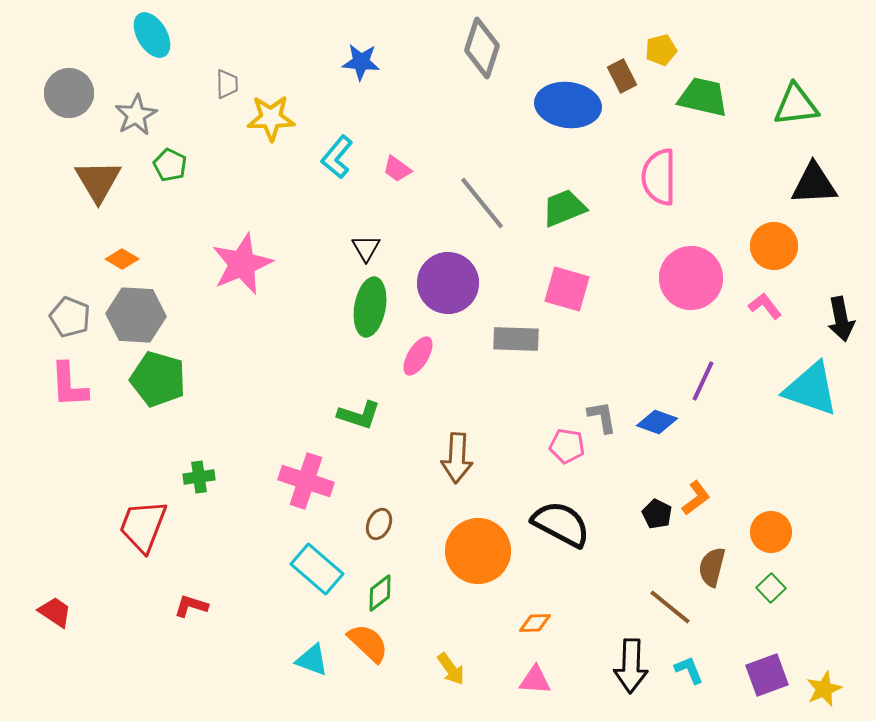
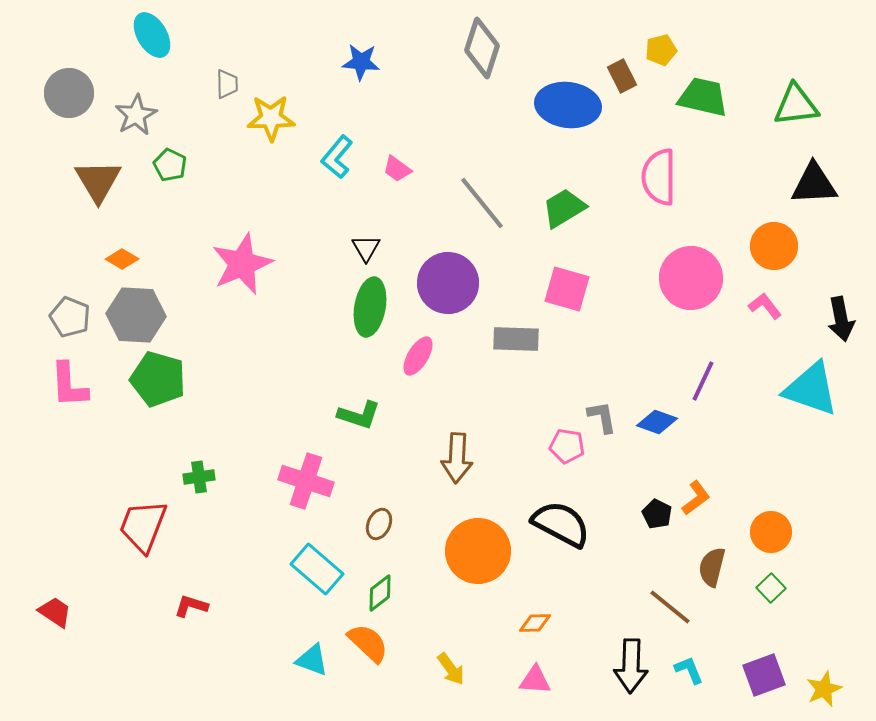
green trapezoid at (564, 208): rotated 9 degrees counterclockwise
purple square at (767, 675): moved 3 px left
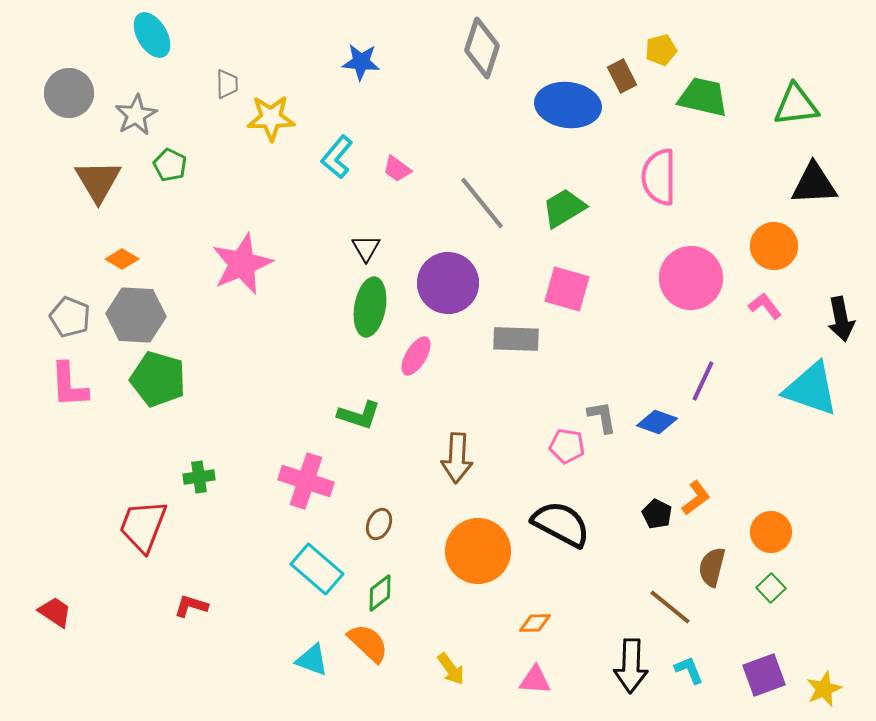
pink ellipse at (418, 356): moved 2 px left
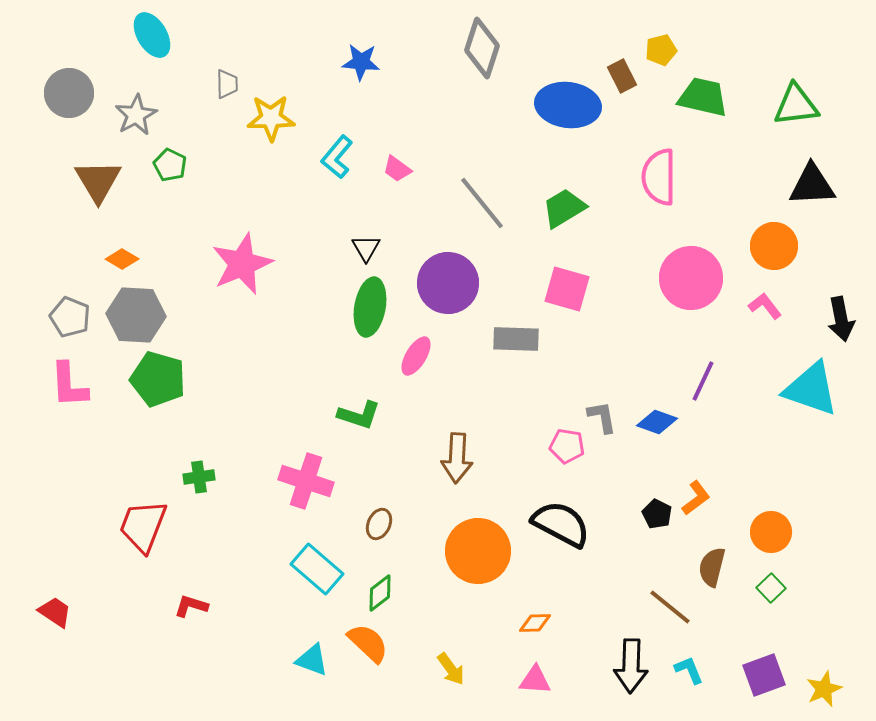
black triangle at (814, 184): moved 2 px left, 1 px down
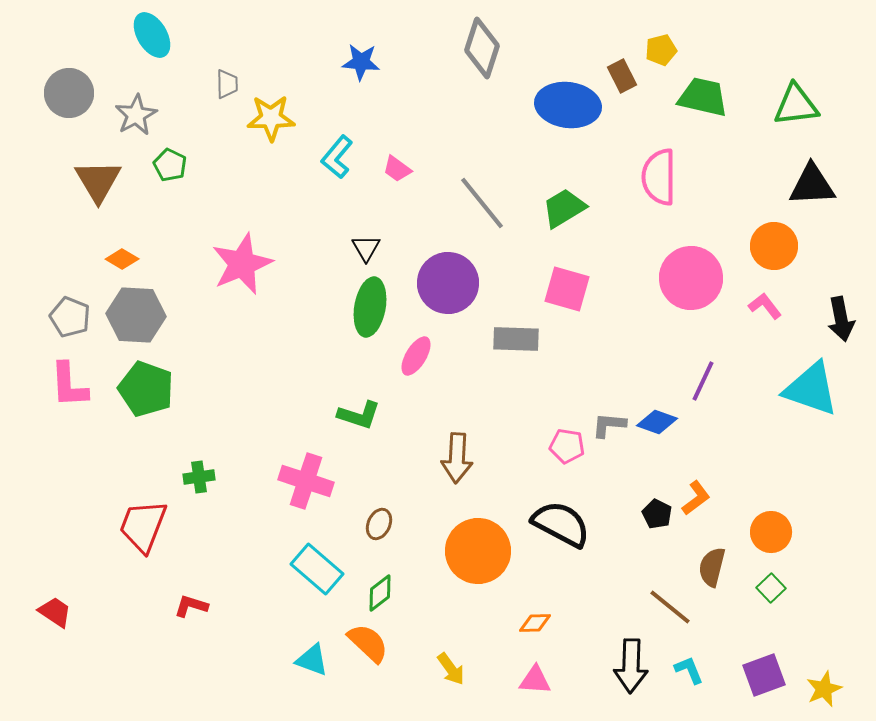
green pentagon at (158, 379): moved 12 px left, 10 px down; rotated 4 degrees clockwise
gray L-shape at (602, 417): moved 7 px right, 8 px down; rotated 75 degrees counterclockwise
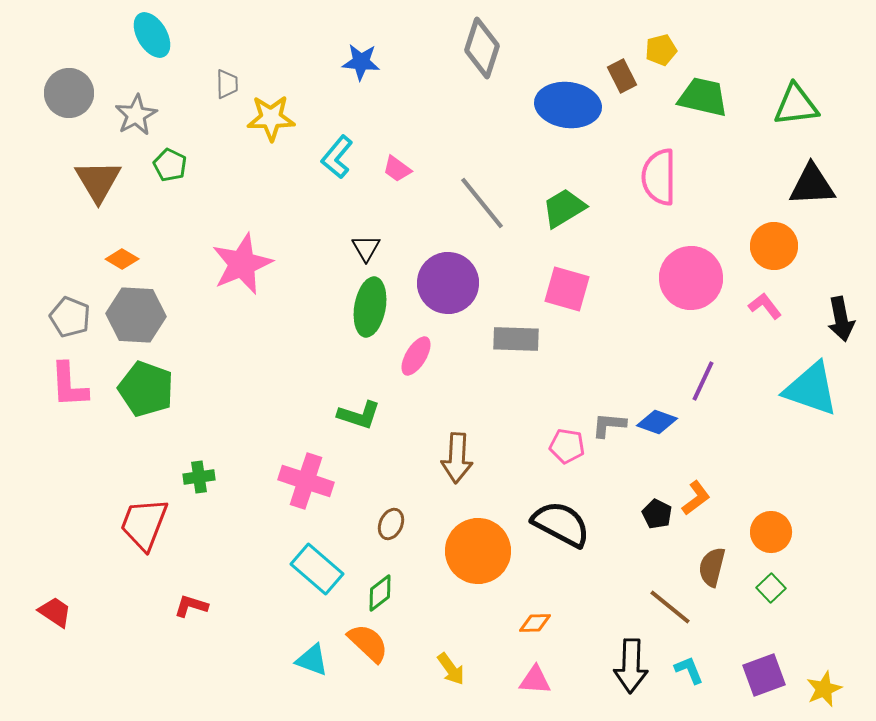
brown ellipse at (379, 524): moved 12 px right
red trapezoid at (143, 526): moved 1 px right, 2 px up
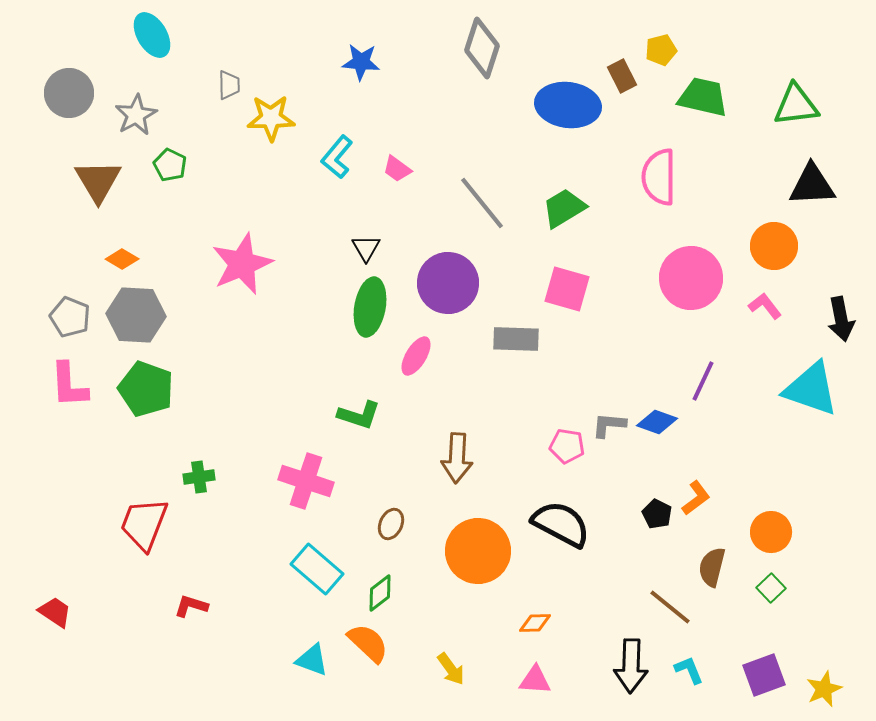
gray trapezoid at (227, 84): moved 2 px right, 1 px down
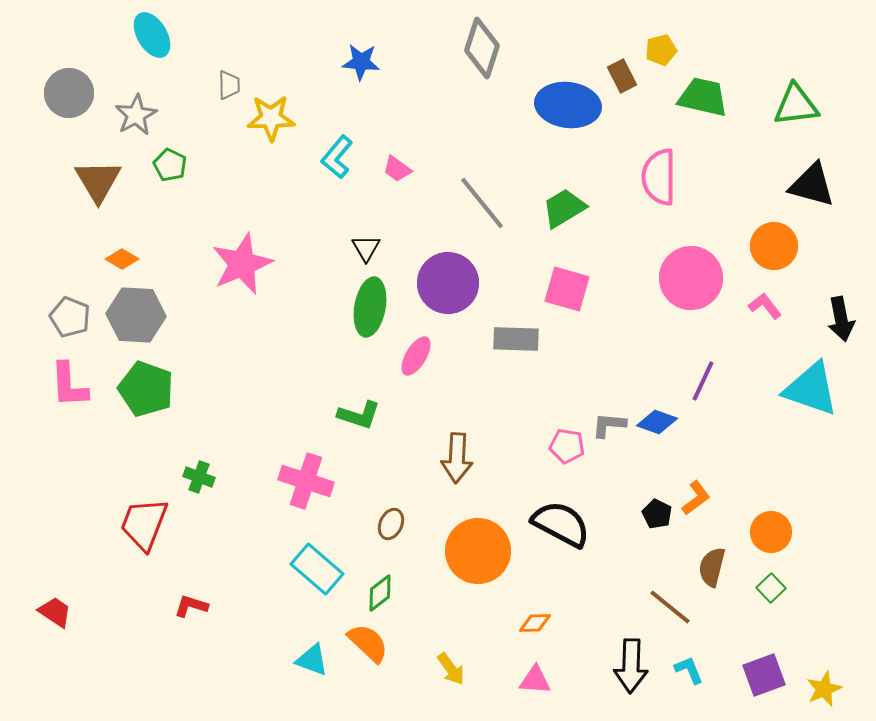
black triangle at (812, 185): rotated 18 degrees clockwise
green cross at (199, 477): rotated 28 degrees clockwise
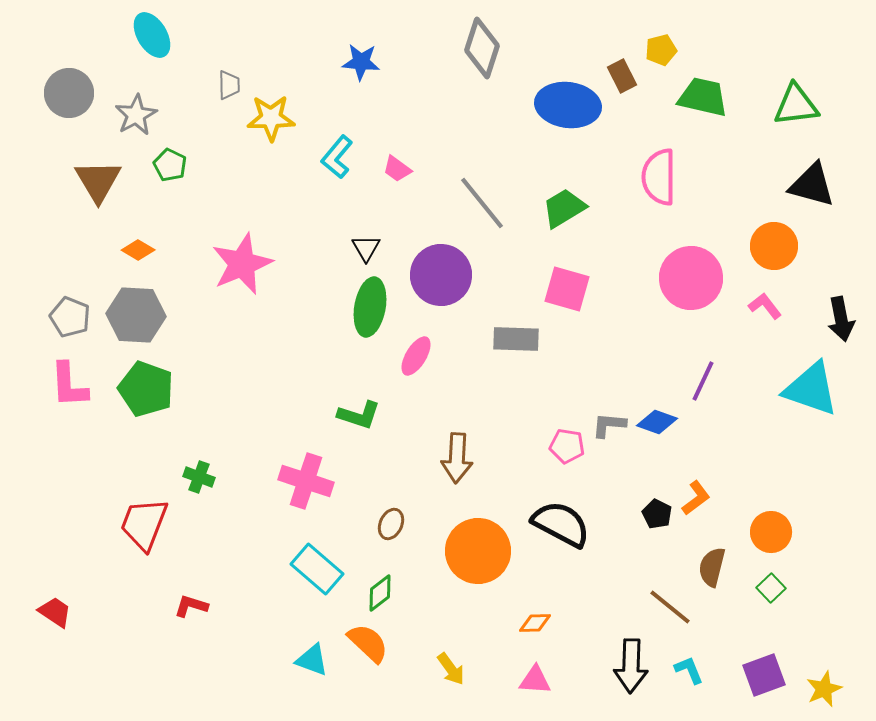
orange diamond at (122, 259): moved 16 px right, 9 px up
purple circle at (448, 283): moved 7 px left, 8 px up
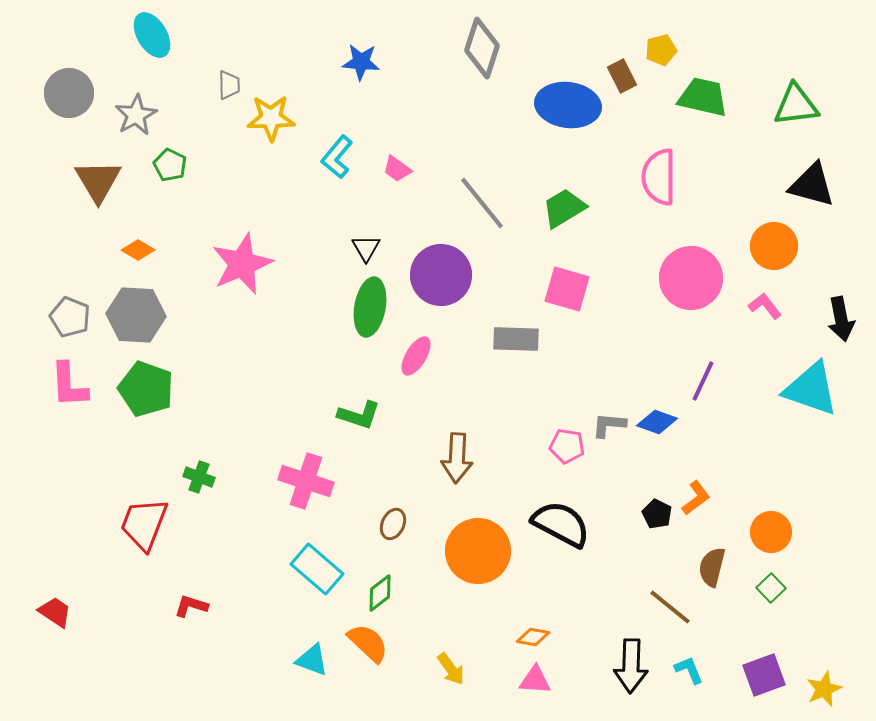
brown ellipse at (391, 524): moved 2 px right
orange diamond at (535, 623): moved 2 px left, 14 px down; rotated 12 degrees clockwise
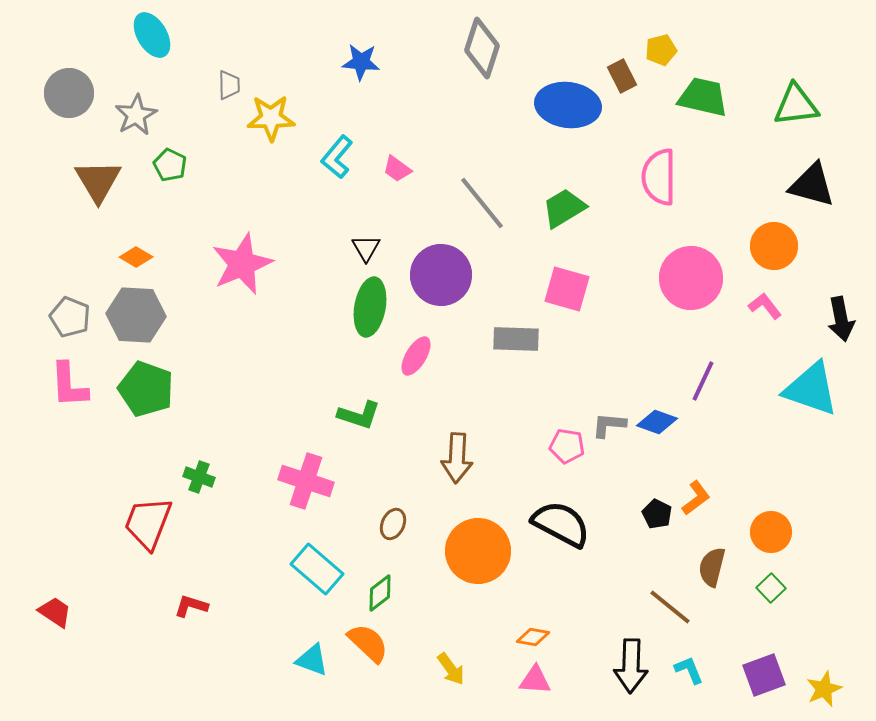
orange diamond at (138, 250): moved 2 px left, 7 px down
red trapezoid at (144, 524): moved 4 px right, 1 px up
